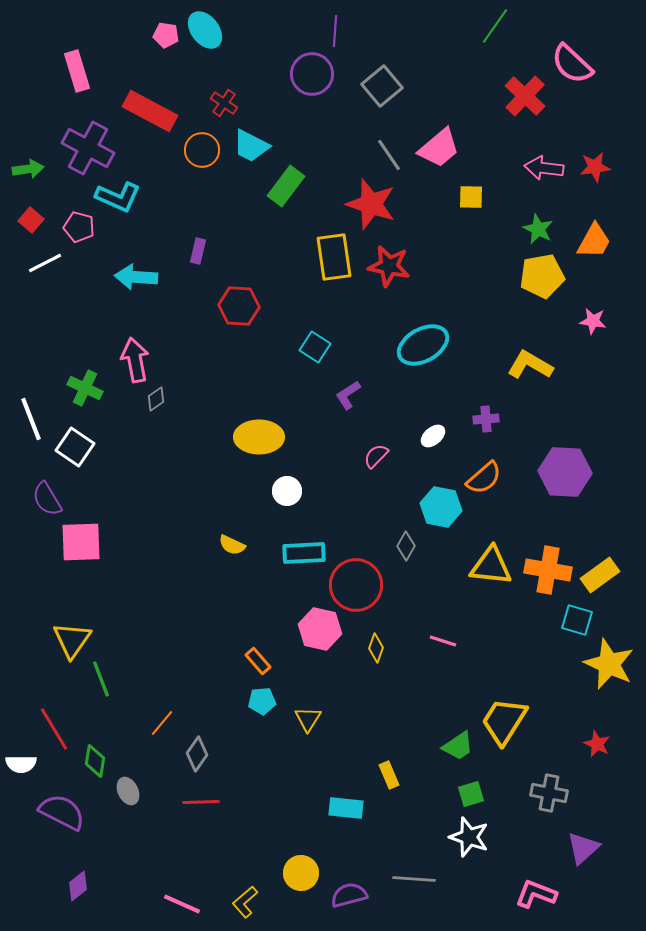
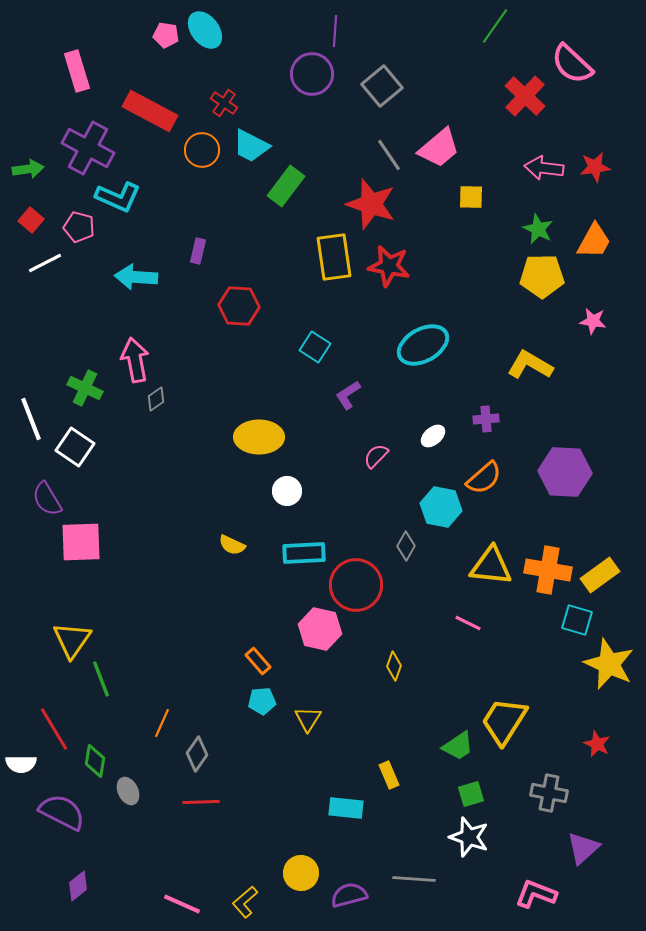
yellow pentagon at (542, 276): rotated 9 degrees clockwise
pink line at (443, 641): moved 25 px right, 18 px up; rotated 8 degrees clockwise
yellow diamond at (376, 648): moved 18 px right, 18 px down
orange line at (162, 723): rotated 16 degrees counterclockwise
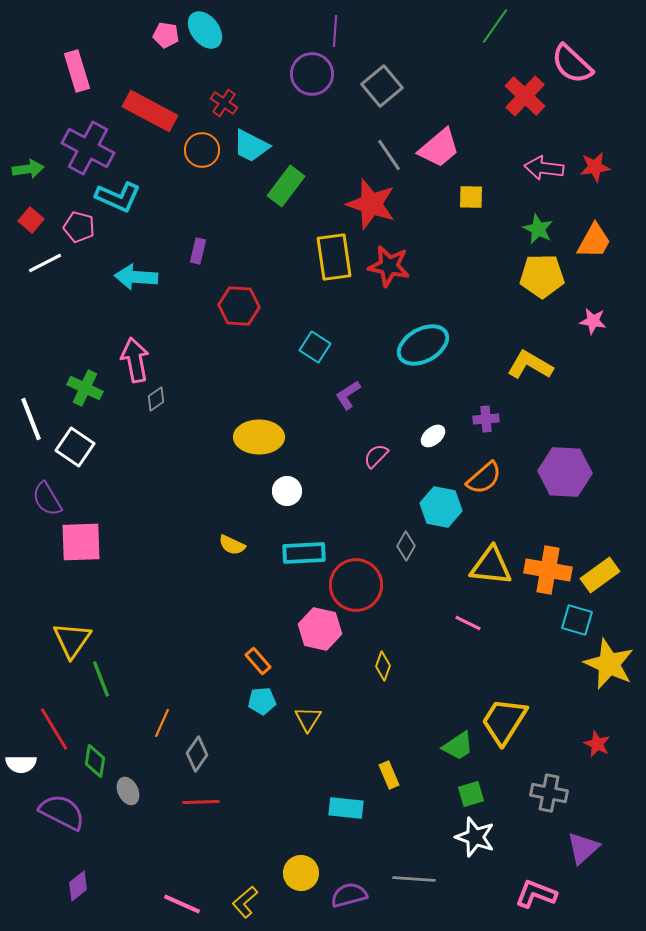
yellow diamond at (394, 666): moved 11 px left
white star at (469, 837): moved 6 px right
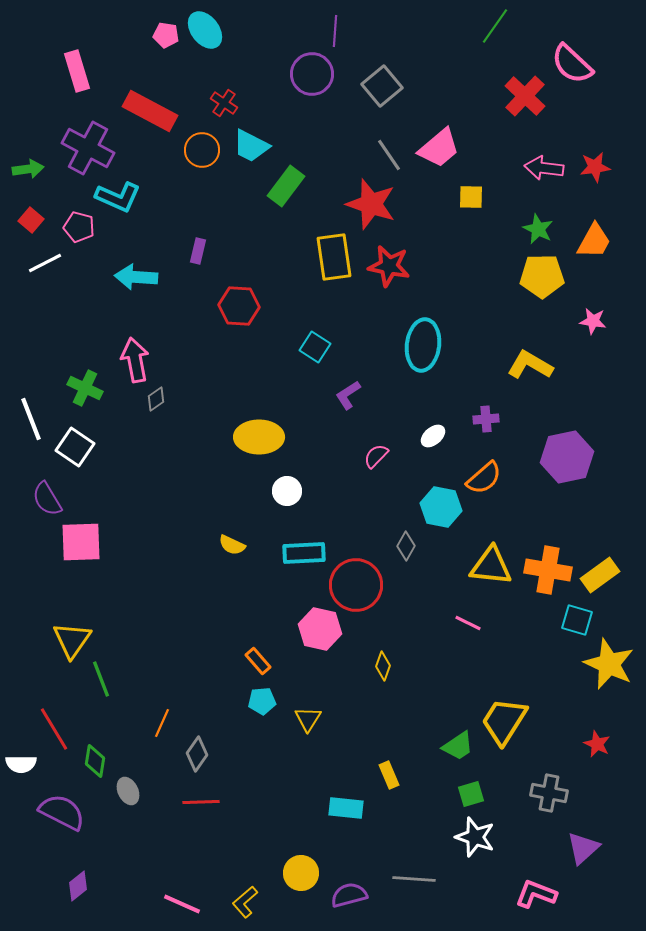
cyan ellipse at (423, 345): rotated 54 degrees counterclockwise
purple hexagon at (565, 472): moved 2 px right, 15 px up; rotated 15 degrees counterclockwise
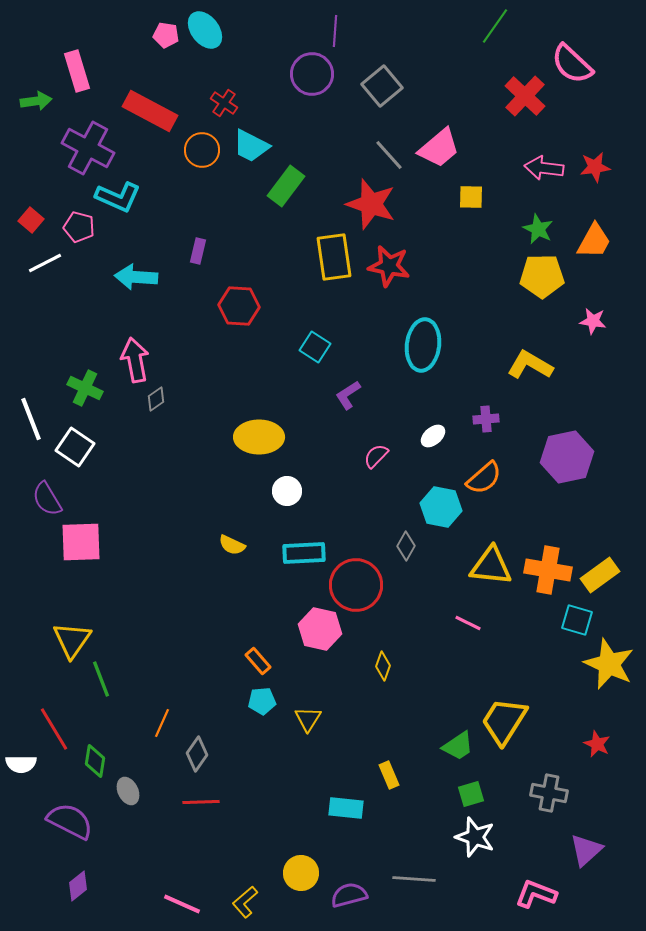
gray line at (389, 155): rotated 8 degrees counterclockwise
green arrow at (28, 169): moved 8 px right, 68 px up
purple semicircle at (62, 812): moved 8 px right, 9 px down
purple triangle at (583, 848): moved 3 px right, 2 px down
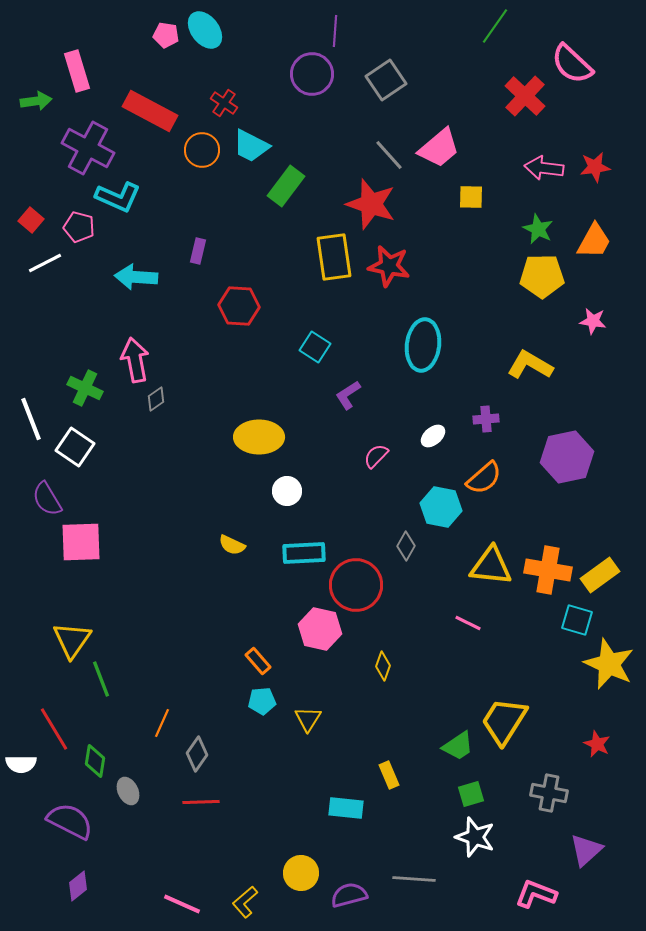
gray square at (382, 86): moved 4 px right, 6 px up; rotated 6 degrees clockwise
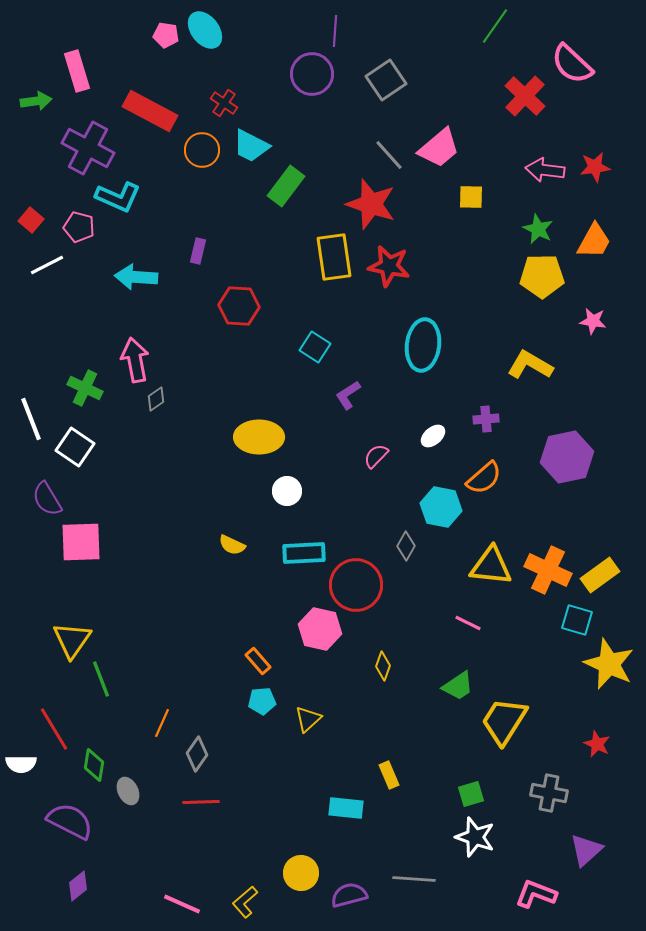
pink arrow at (544, 168): moved 1 px right, 2 px down
white line at (45, 263): moved 2 px right, 2 px down
orange cross at (548, 570): rotated 15 degrees clockwise
yellow triangle at (308, 719): rotated 16 degrees clockwise
green trapezoid at (458, 746): moved 60 px up
green diamond at (95, 761): moved 1 px left, 4 px down
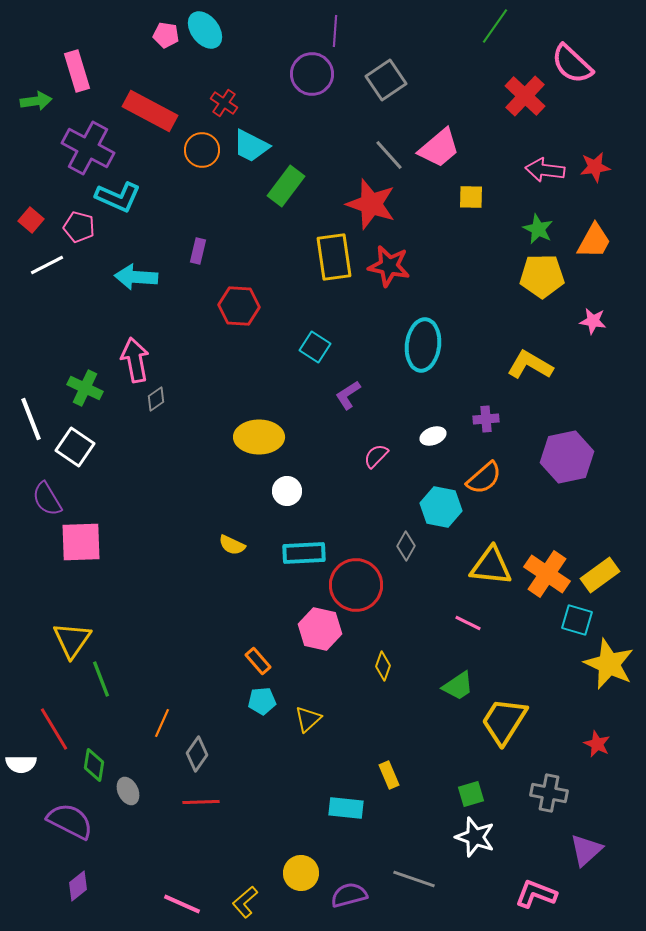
white ellipse at (433, 436): rotated 20 degrees clockwise
orange cross at (548, 570): moved 1 px left, 4 px down; rotated 9 degrees clockwise
gray line at (414, 879): rotated 15 degrees clockwise
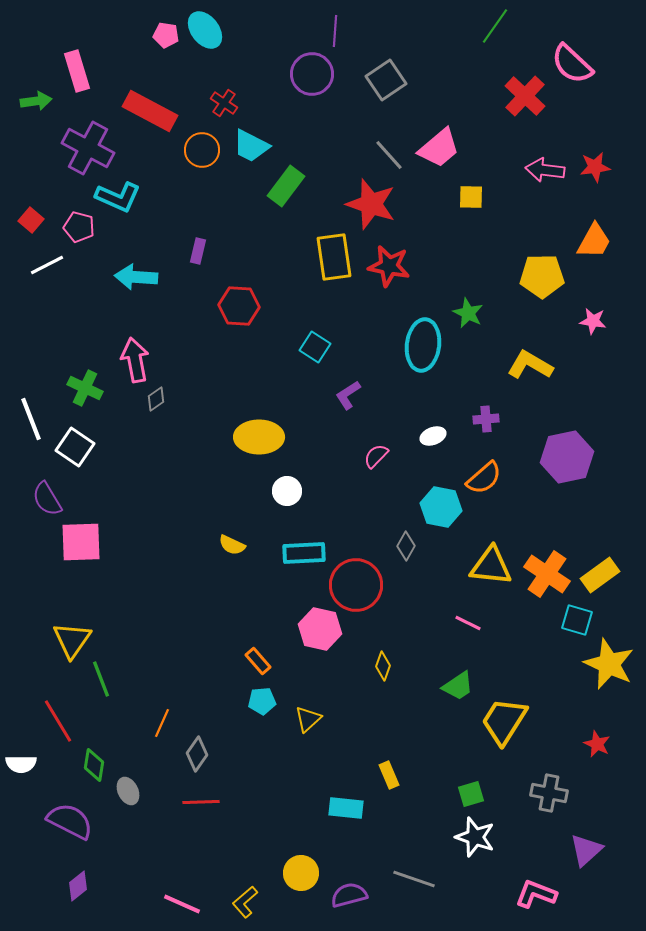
green star at (538, 229): moved 70 px left, 84 px down
red line at (54, 729): moved 4 px right, 8 px up
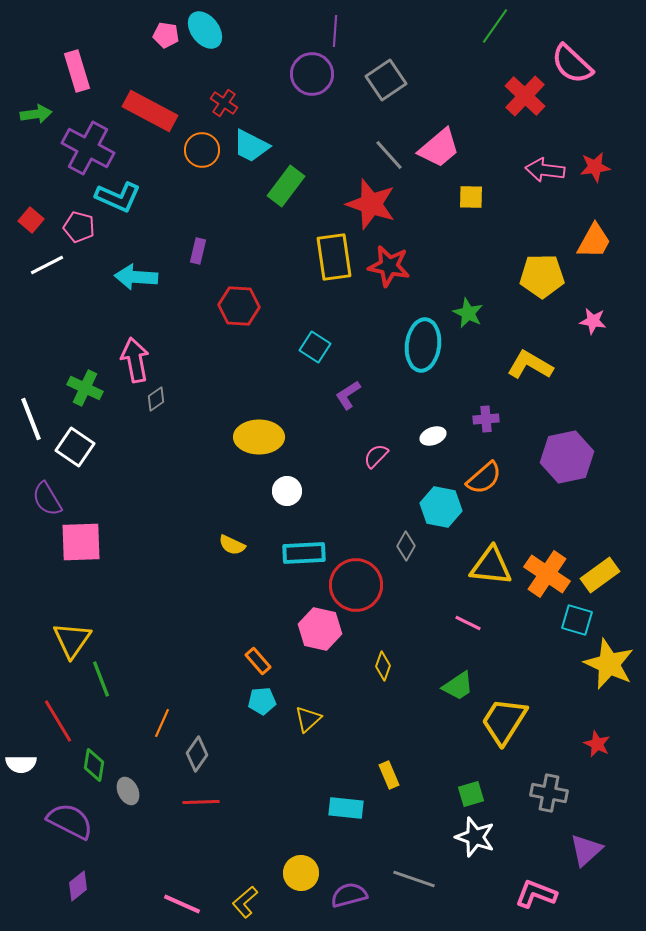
green arrow at (36, 101): moved 13 px down
